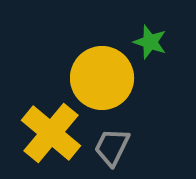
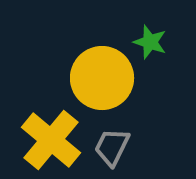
yellow cross: moved 7 px down
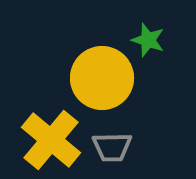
green star: moved 2 px left, 2 px up
gray trapezoid: rotated 117 degrees counterclockwise
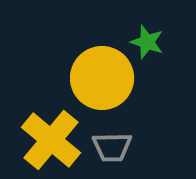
green star: moved 1 px left, 2 px down
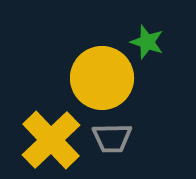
yellow cross: rotated 6 degrees clockwise
gray trapezoid: moved 9 px up
